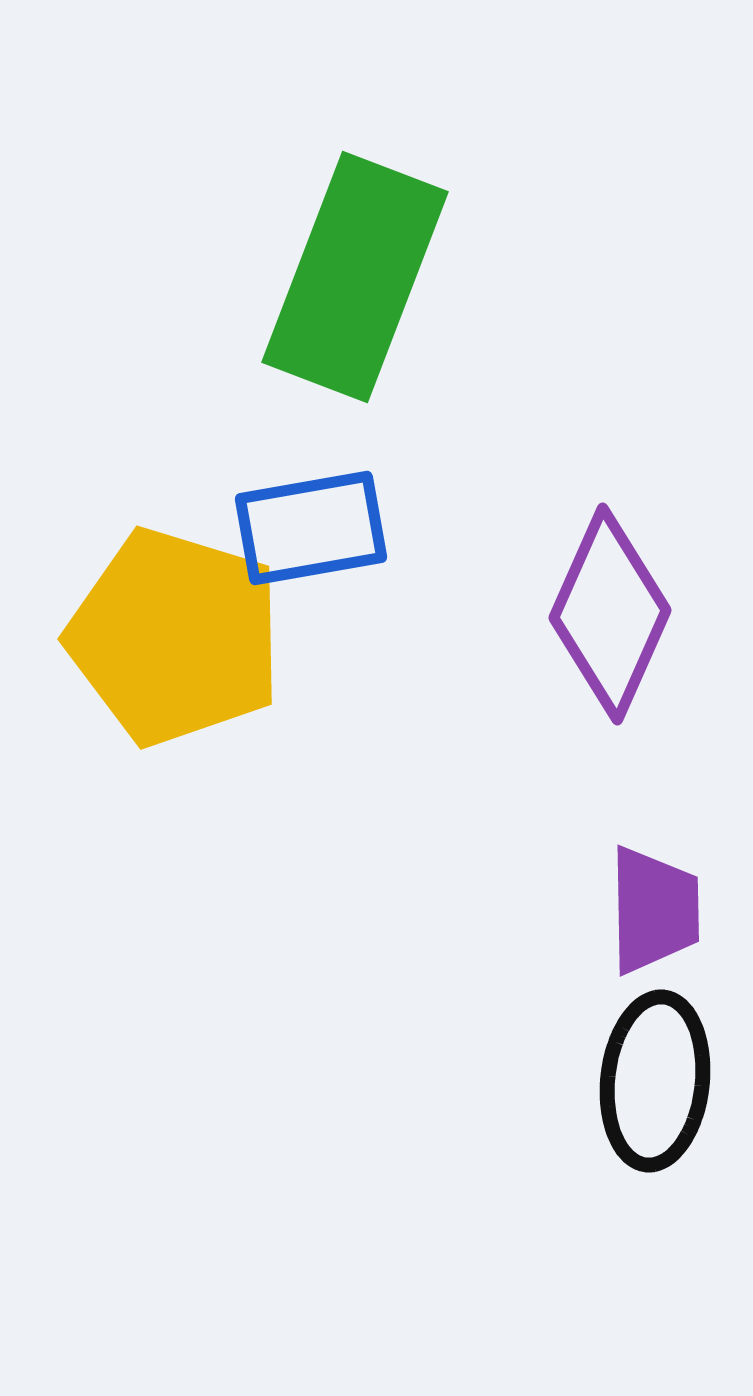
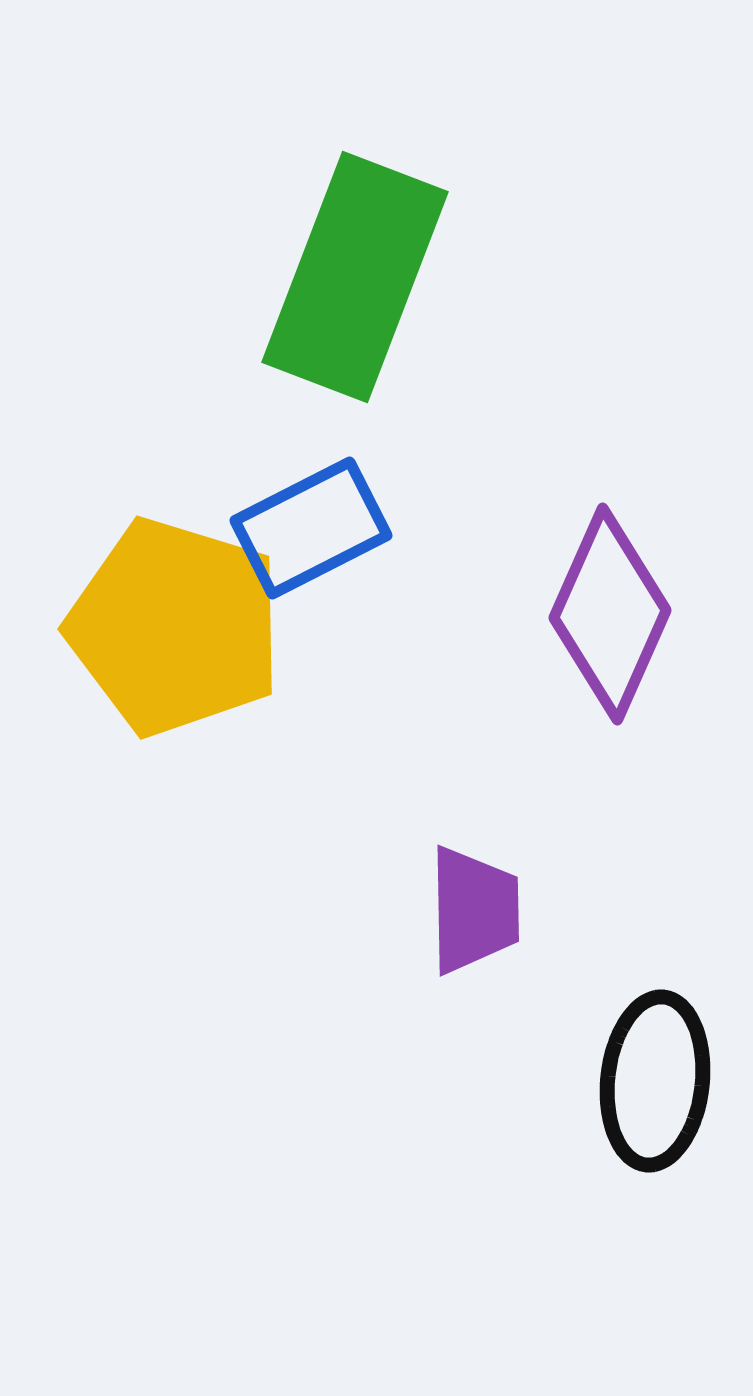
blue rectangle: rotated 17 degrees counterclockwise
yellow pentagon: moved 10 px up
purple trapezoid: moved 180 px left
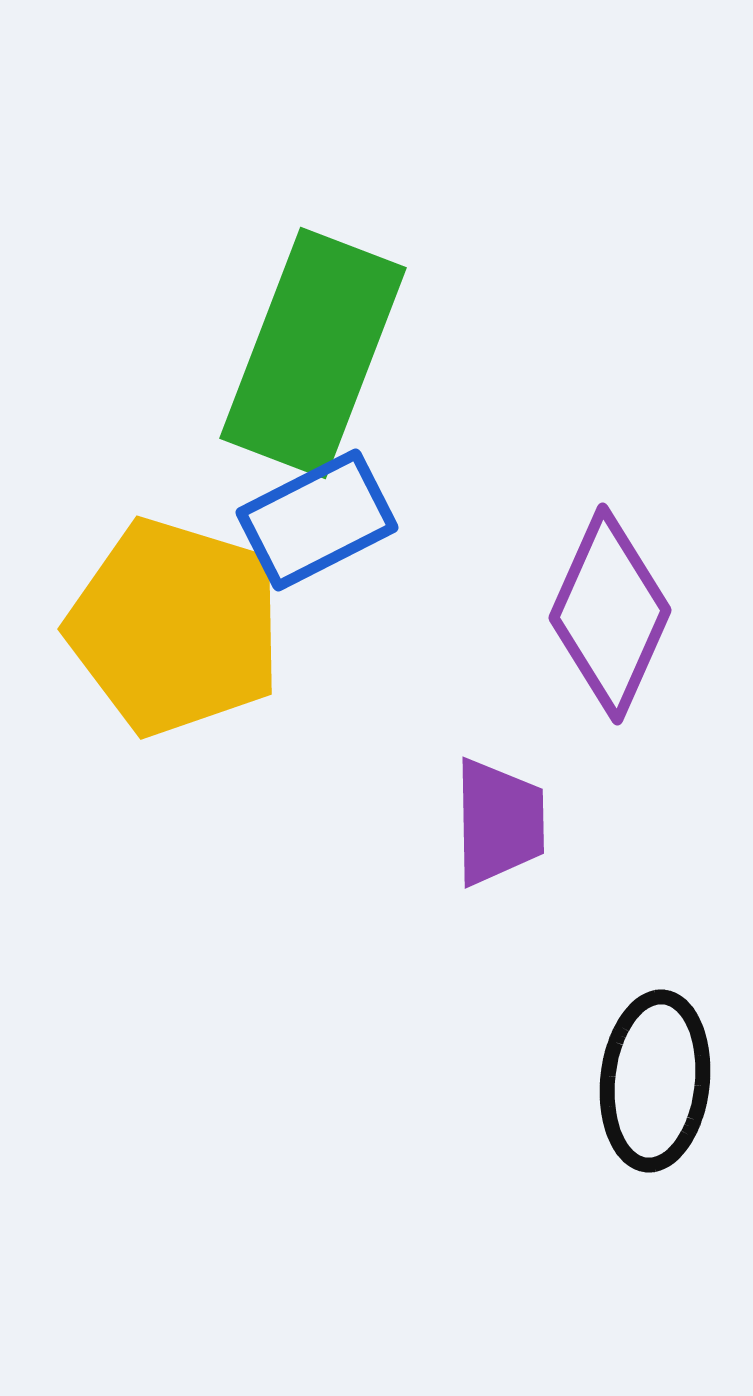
green rectangle: moved 42 px left, 76 px down
blue rectangle: moved 6 px right, 8 px up
purple trapezoid: moved 25 px right, 88 px up
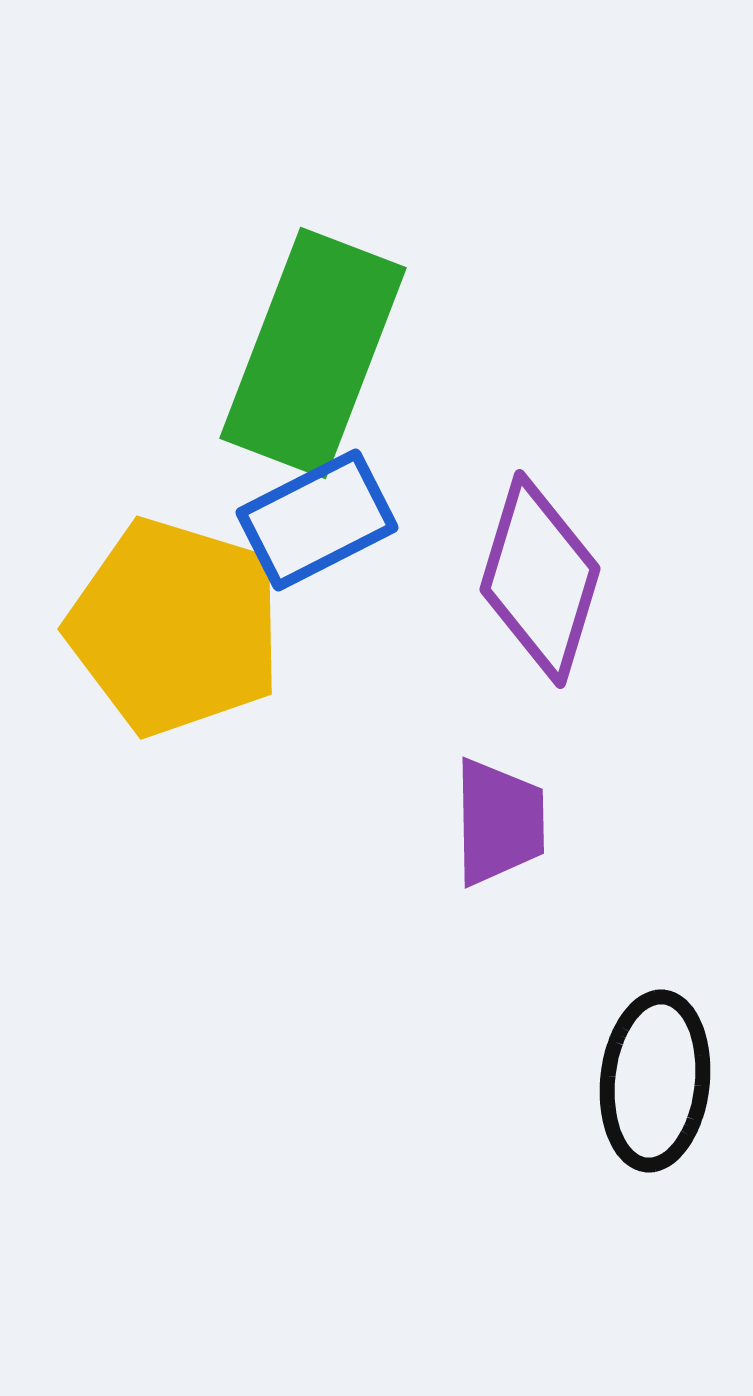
purple diamond: moved 70 px left, 35 px up; rotated 7 degrees counterclockwise
